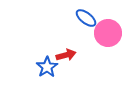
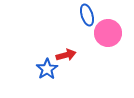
blue ellipse: moved 1 px right, 3 px up; rotated 35 degrees clockwise
blue star: moved 2 px down
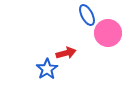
blue ellipse: rotated 10 degrees counterclockwise
red arrow: moved 2 px up
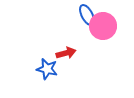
pink circle: moved 5 px left, 7 px up
blue star: rotated 25 degrees counterclockwise
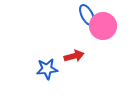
red arrow: moved 8 px right, 3 px down
blue star: rotated 20 degrees counterclockwise
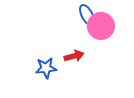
pink circle: moved 2 px left
blue star: moved 1 px left, 1 px up
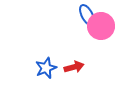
red arrow: moved 11 px down
blue star: rotated 15 degrees counterclockwise
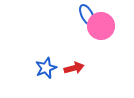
red arrow: moved 1 px down
